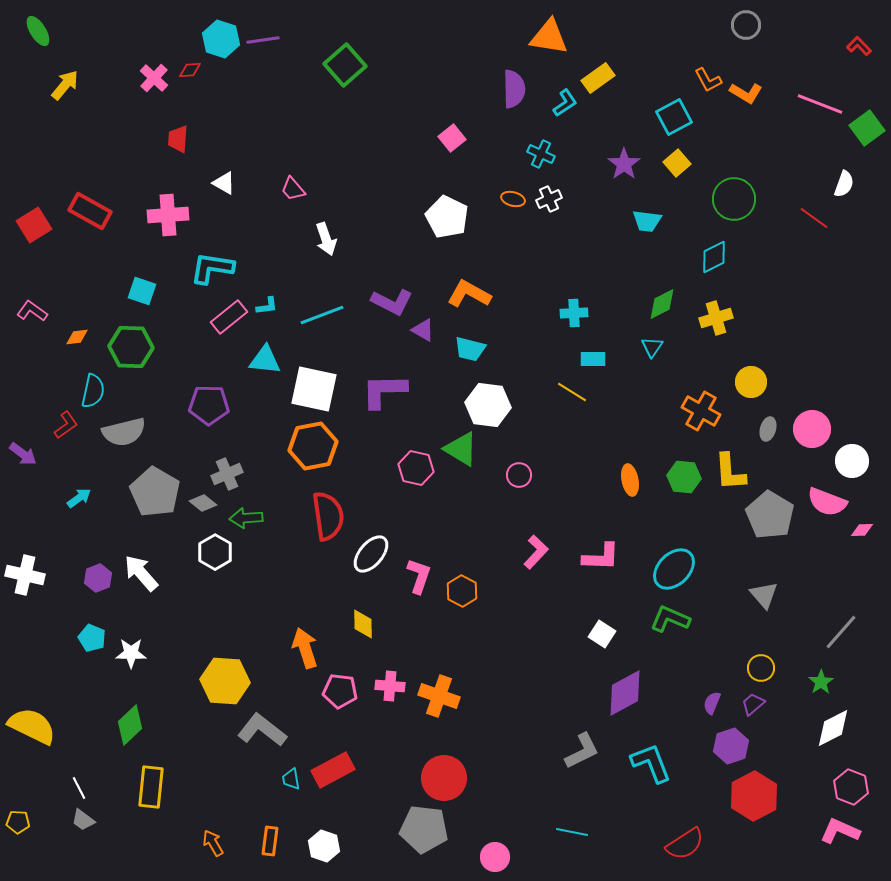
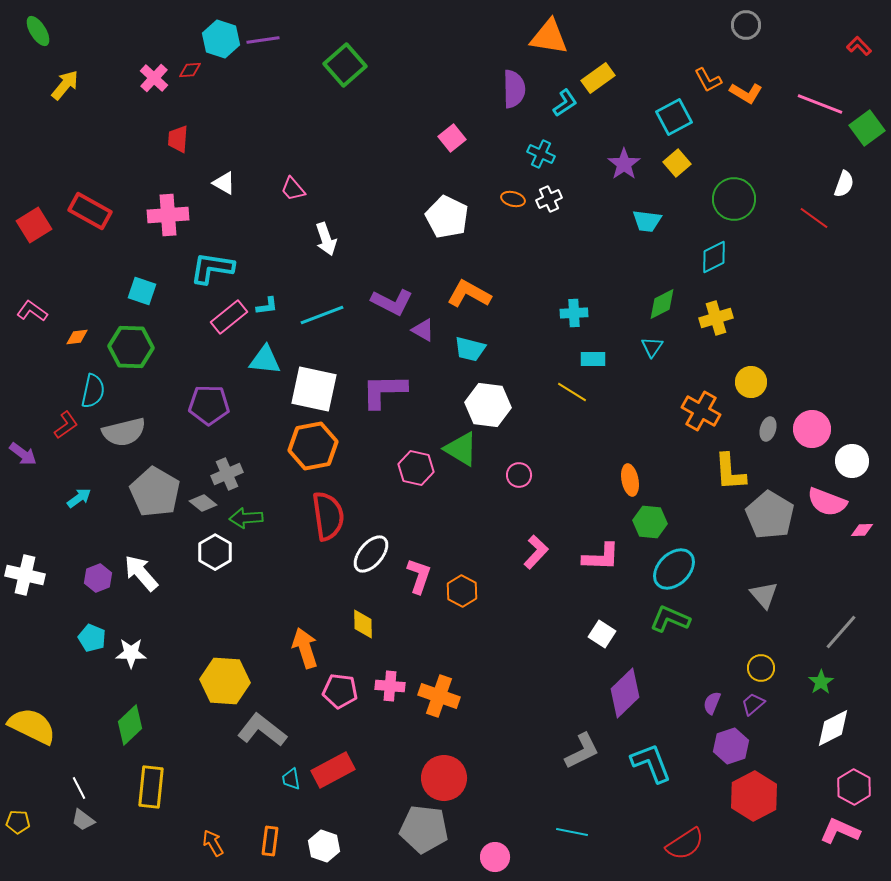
green hexagon at (684, 477): moved 34 px left, 45 px down
purple diamond at (625, 693): rotated 15 degrees counterclockwise
pink hexagon at (851, 787): moved 3 px right; rotated 8 degrees clockwise
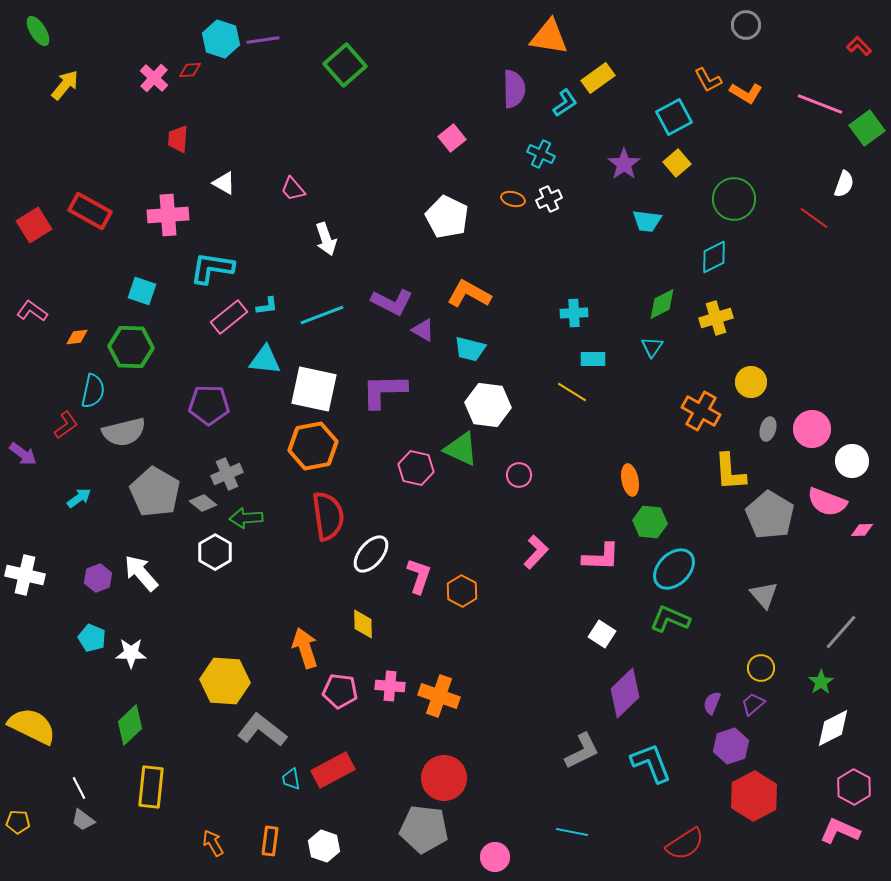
green triangle at (461, 449): rotated 6 degrees counterclockwise
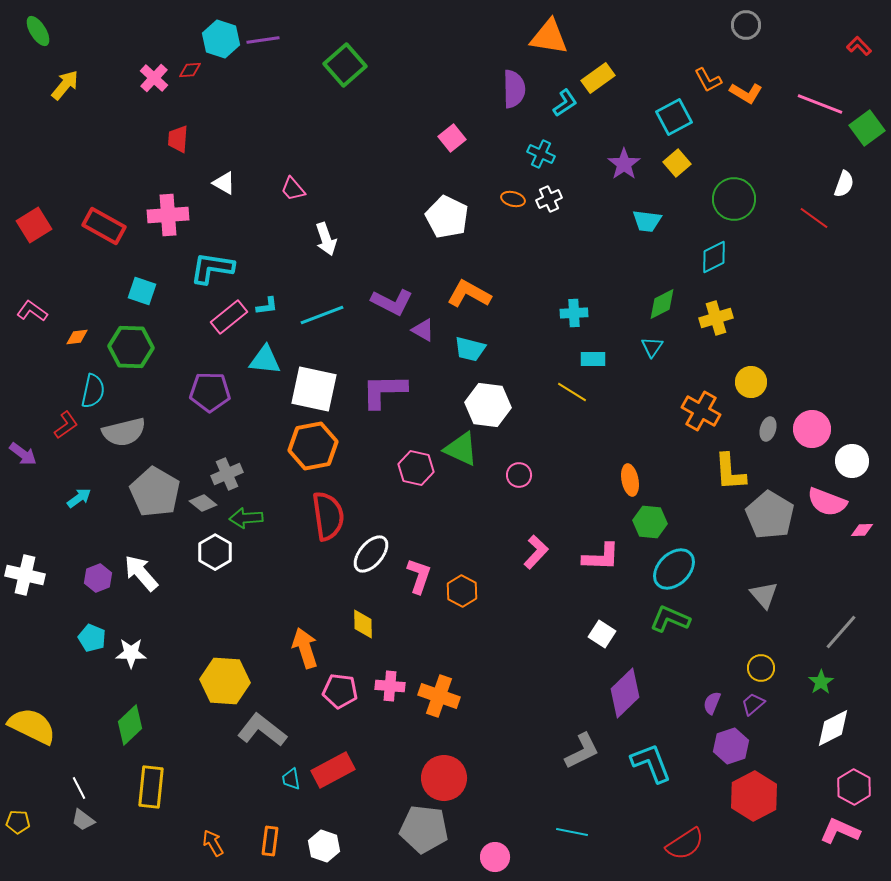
red rectangle at (90, 211): moved 14 px right, 15 px down
purple pentagon at (209, 405): moved 1 px right, 13 px up
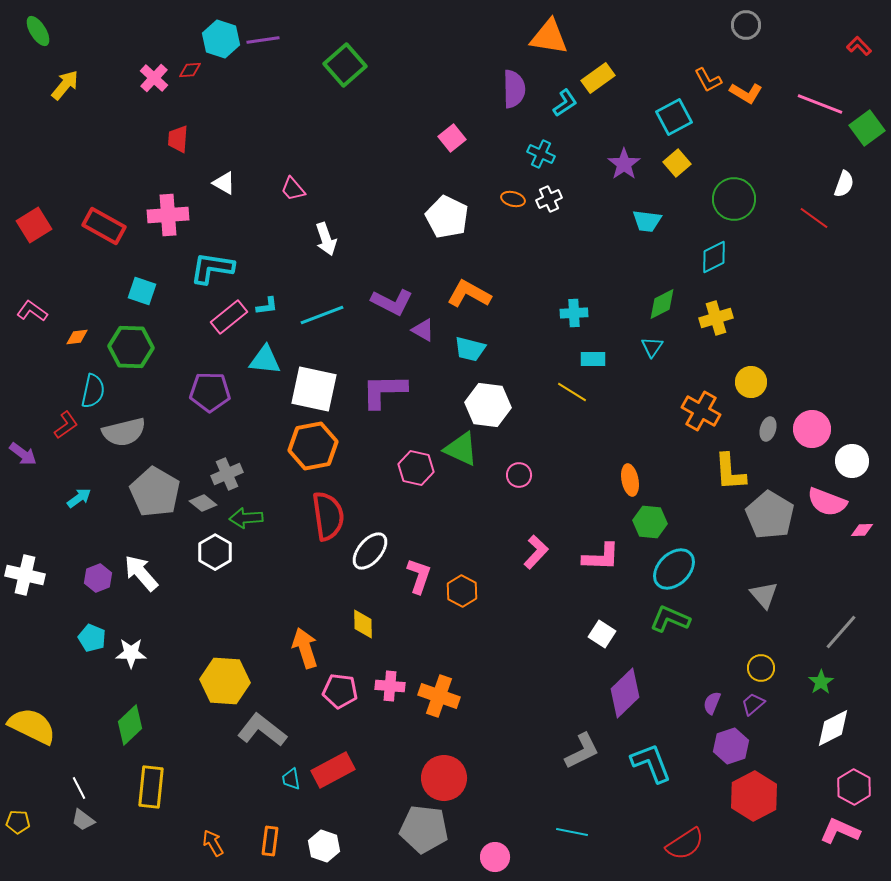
white ellipse at (371, 554): moved 1 px left, 3 px up
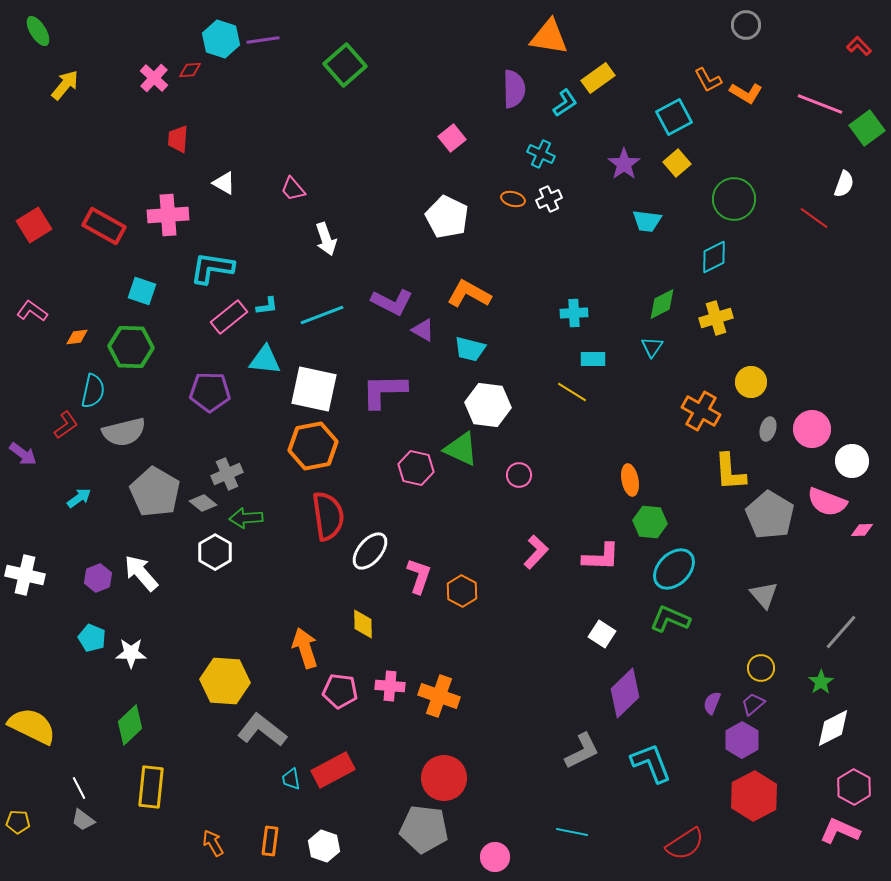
purple hexagon at (731, 746): moved 11 px right, 6 px up; rotated 12 degrees counterclockwise
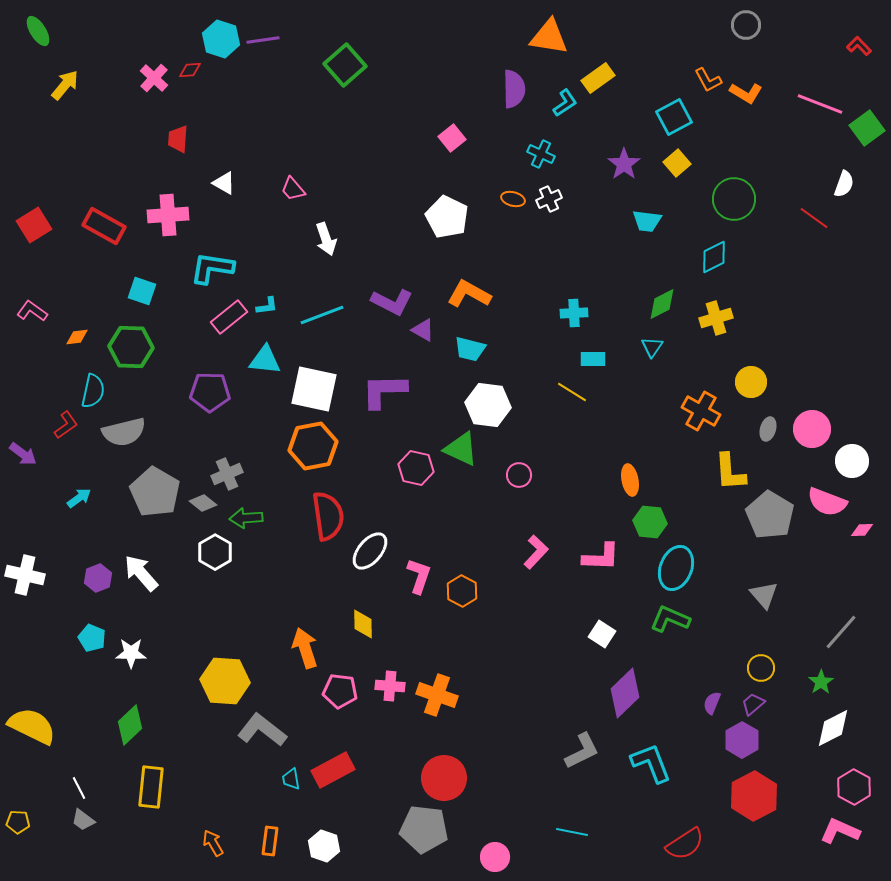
cyan ellipse at (674, 569): moved 2 px right, 1 px up; rotated 24 degrees counterclockwise
orange cross at (439, 696): moved 2 px left, 1 px up
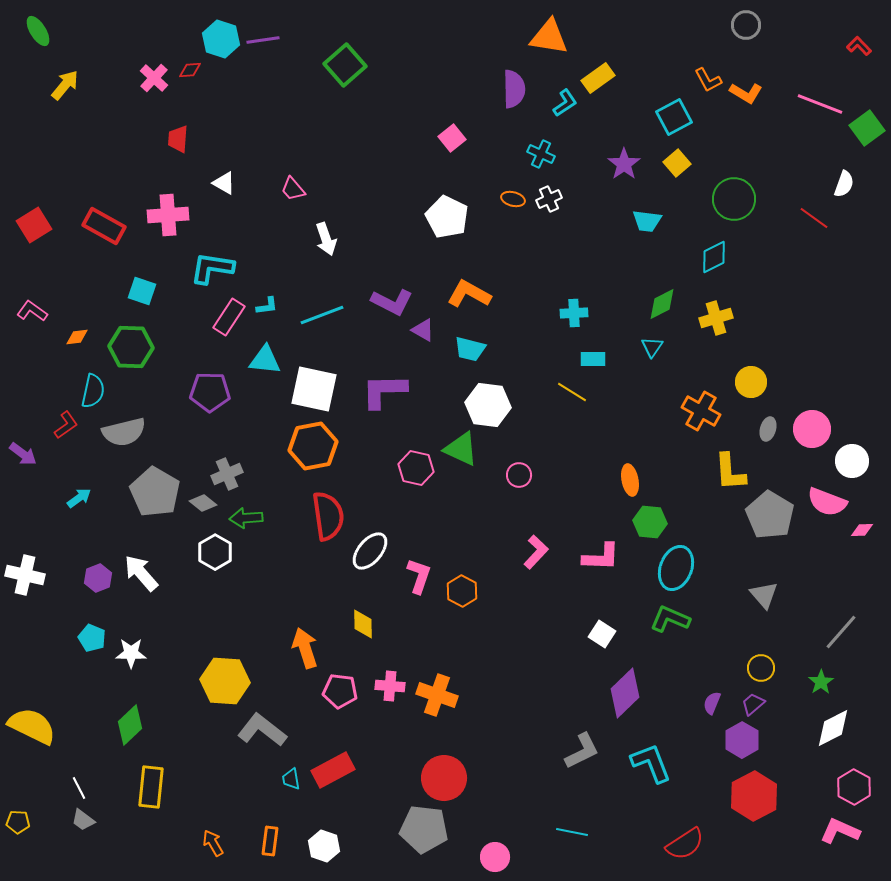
pink rectangle at (229, 317): rotated 18 degrees counterclockwise
